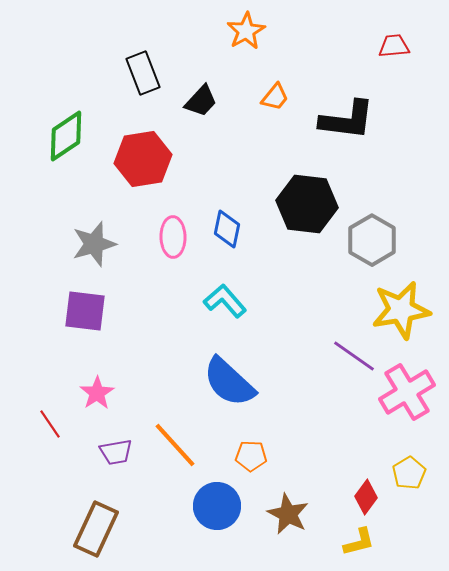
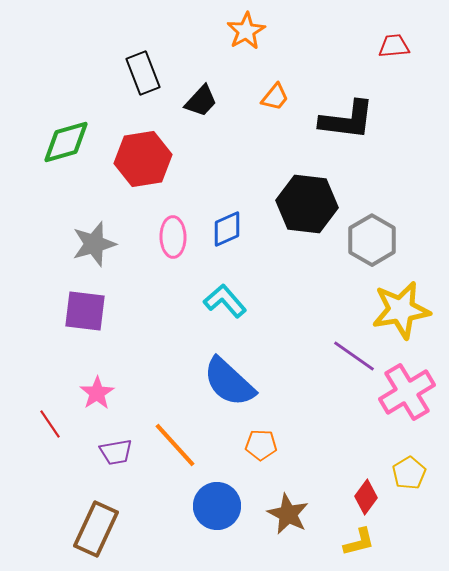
green diamond: moved 6 px down; rotated 18 degrees clockwise
blue diamond: rotated 54 degrees clockwise
orange pentagon: moved 10 px right, 11 px up
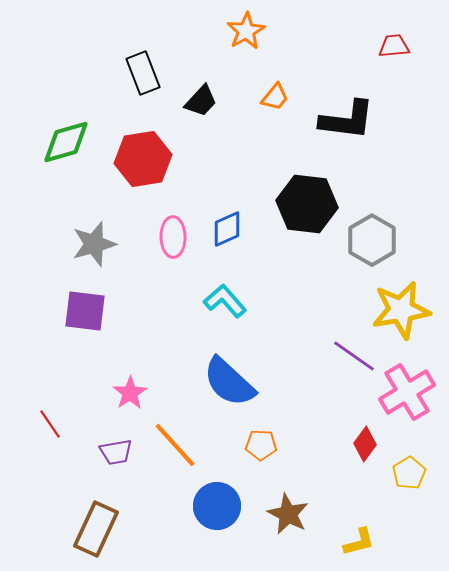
pink star: moved 33 px right
red diamond: moved 1 px left, 53 px up
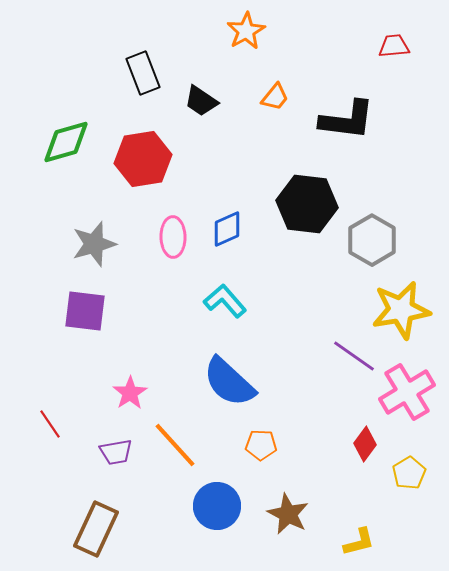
black trapezoid: rotated 81 degrees clockwise
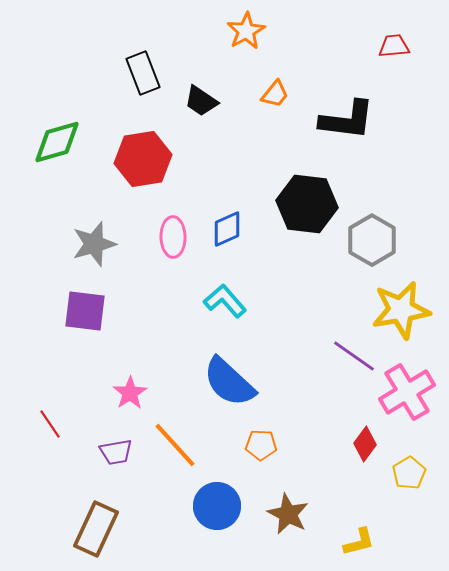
orange trapezoid: moved 3 px up
green diamond: moved 9 px left
